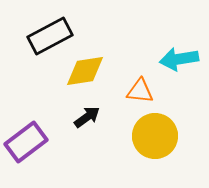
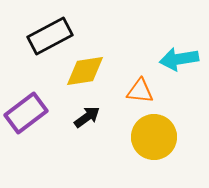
yellow circle: moved 1 px left, 1 px down
purple rectangle: moved 29 px up
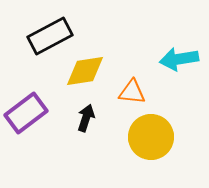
orange triangle: moved 8 px left, 1 px down
black arrow: moved 1 px left, 1 px down; rotated 36 degrees counterclockwise
yellow circle: moved 3 px left
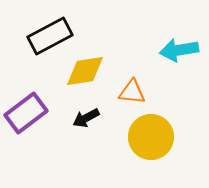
cyan arrow: moved 9 px up
black arrow: rotated 136 degrees counterclockwise
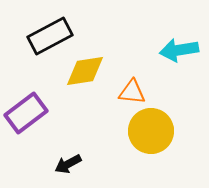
black arrow: moved 18 px left, 46 px down
yellow circle: moved 6 px up
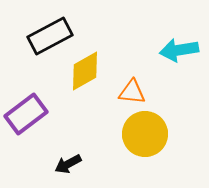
yellow diamond: rotated 21 degrees counterclockwise
purple rectangle: moved 1 px down
yellow circle: moved 6 px left, 3 px down
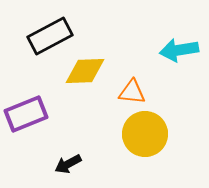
yellow diamond: rotated 27 degrees clockwise
purple rectangle: rotated 15 degrees clockwise
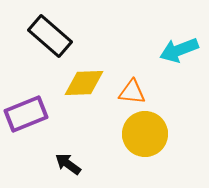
black rectangle: rotated 69 degrees clockwise
cyan arrow: rotated 12 degrees counterclockwise
yellow diamond: moved 1 px left, 12 px down
black arrow: rotated 64 degrees clockwise
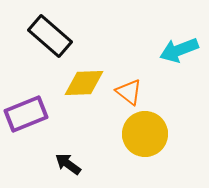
orange triangle: moved 3 px left; rotated 32 degrees clockwise
